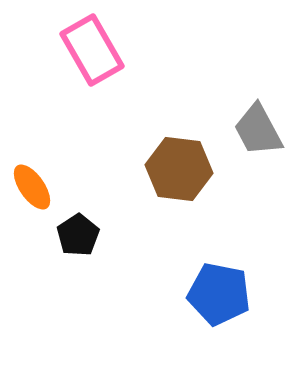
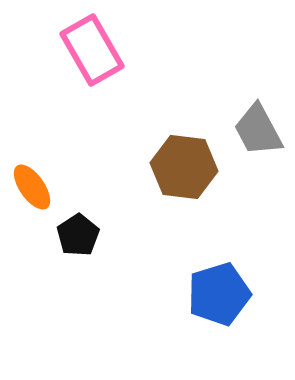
brown hexagon: moved 5 px right, 2 px up
blue pentagon: rotated 28 degrees counterclockwise
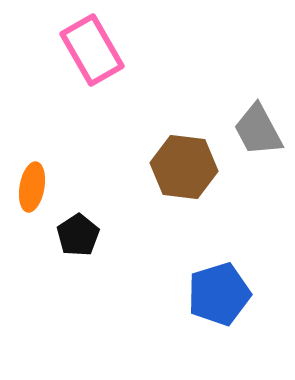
orange ellipse: rotated 45 degrees clockwise
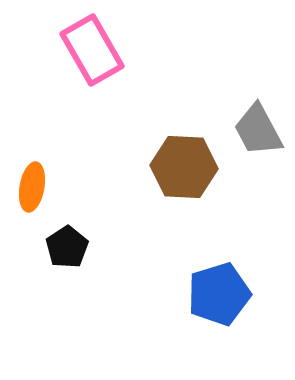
brown hexagon: rotated 4 degrees counterclockwise
black pentagon: moved 11 px left, 12 px down
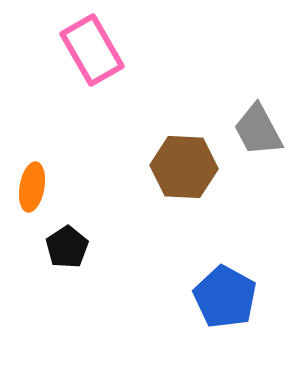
blue pentagon: moved 6 px right, 3 px down; rotated 26 degrees counterclockwise
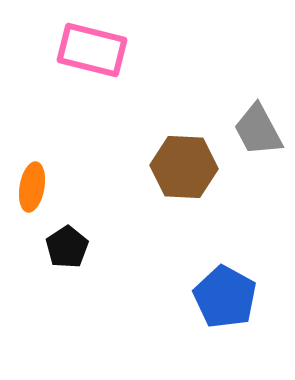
pink rectangle: rotated 46 degrees counterclockwise
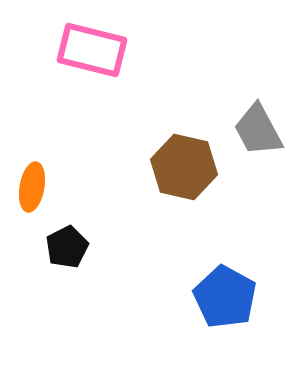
brown hexagon: rotated 10 degrees clockwise
black pentagon: rotated 6 degrees clockwise
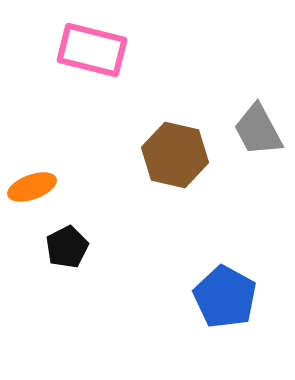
brown hexagon: moved 9 px left, 12 px up
orange ellipse: rotated 60 degrees clockwise
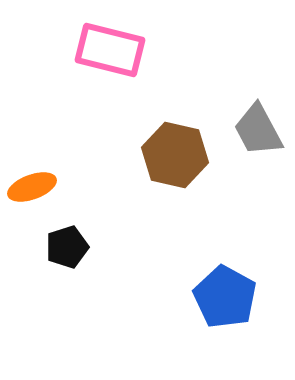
pink rectangle: moved 18 px right
black pentagon: rotated 9 degrees clockwise
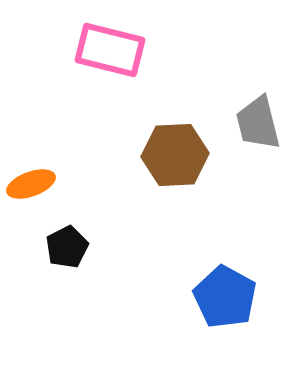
gray trapezoid: moved 7 px up; rotated 14 degrees clockwise
brown hexagon: rotated 16 degrees counterclockwise
orange ellipse: moved 1 px left, 3 px up
black pentagon: rotated 9 degrees counterclockwise
